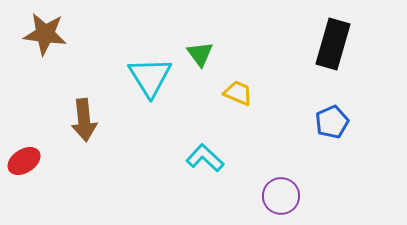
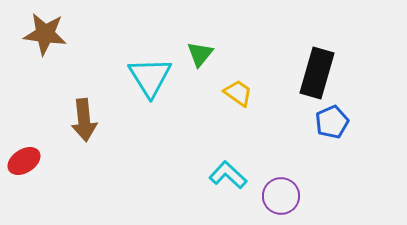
black rectangle: moved 16 px left, 29 px down
green triangle: rotated 16 degrees clockwise
yellow trapezoid: rotated 12 degrees clockwise
cyan L-shape: moved 23 px right, 17 px down
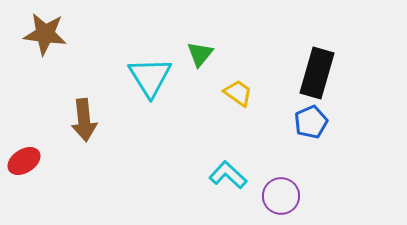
blue pentagon: moved 21 px left
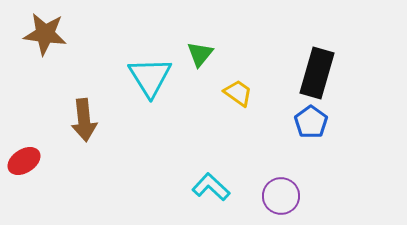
blue pentagon: rotated 12 degrees counterclockwise
cyan L-shape: moved 17 px left, 12 px down
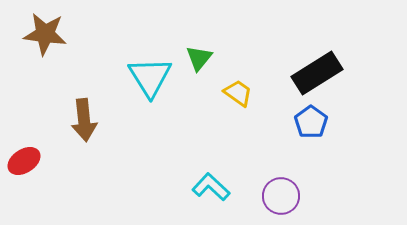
green triangle: moved 1 px left, 4 px down
black rectangle: rotated 42 degrees clockwise
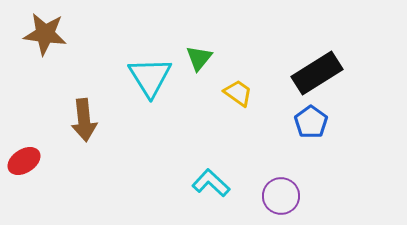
cyan L-shape: moved 4 px up
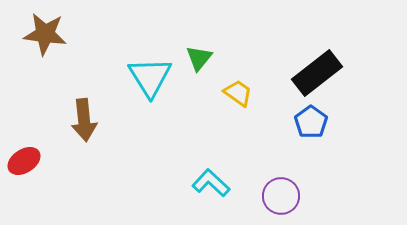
black rectangle: rotated 6 degrees counterclockwise
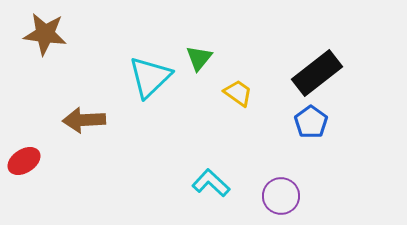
cyan triangle: rotated 18 degrees clockwise
brown arrow: rotated 93 degrees clockwise
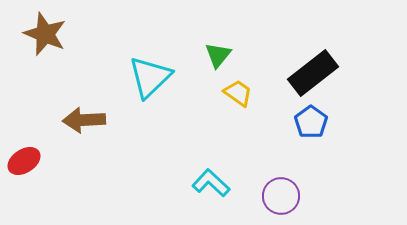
brown star: rotated 15 degrees clockwise
green triangle: moved 19 px right, 3 px up
black rectangle: moved 4 px left
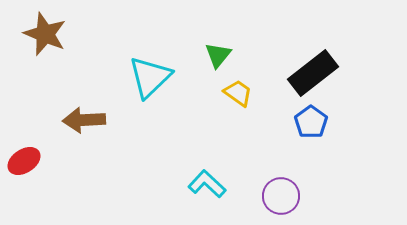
cyan L-shape: moved 4 px left, 1 px down
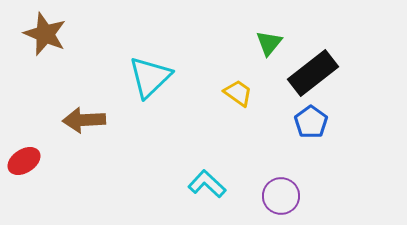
green triangle: moved 51 px right, 12 px up
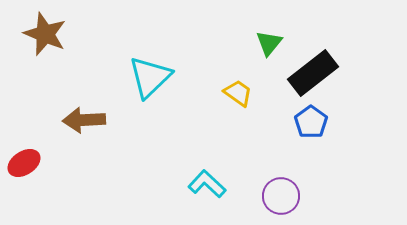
red ellipse: moved 2 px down
